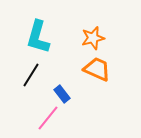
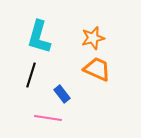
cyan L-shape: moved 1 px right
black line: rotated 15 degrees counterclockwise
pink line: rotated 60 degrees clockwise
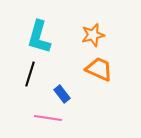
orange star: moved 3 px up
orange trapezoid: moved 2 px right
black line: moved 1 px left, 1 px up
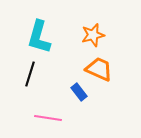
blue rectangle: moved 17 px right, 2 px up
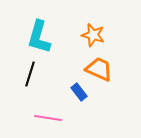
orange star: rotated 30 degrees clockwise
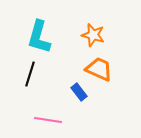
pink line: moved 2 px down
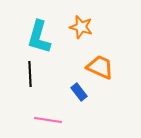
orange star: moved 12 px left, 8 px up
orange trapezoid: moved 1 px right, 2 px up
black line: rotated 20 degrees counterclockwise
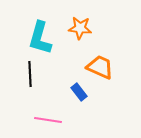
orange star: moved 1 px left, 1 px down; rotated 10 degrees counterclockwise
cyan L-shape: moved 1 px right, 1 px down
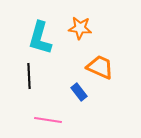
black line: moved 1 px left, 2 px down
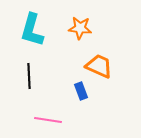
cyan L-shape: moved 8 px left, 8 px up
orange trapezoid: moved 1 px left, 1 px up
blue rectangle: moved 2 px right, 1 px up; rotated 18 degrees clockwise
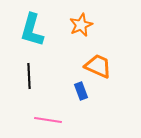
orange star: moved 1 px right, 3 px up; rotated 30 degrees counterclockwise
orange trapezoid: moved 1 px left
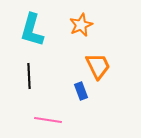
orange trapezoid: rotated 40 degrees clockwise
